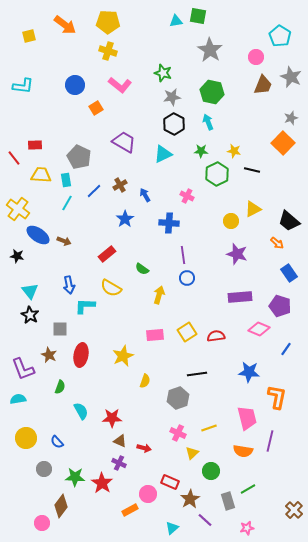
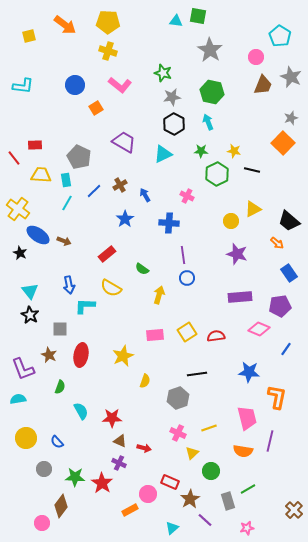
cyan triangle at (176, 21): rotated 16 degrees clockwise
black star at (17, 256): moved 3 px right, 3 px up; rotated 16 degrees clockwise
purple pentagon at (280, 306): rotated 25 degrees counterclockwise
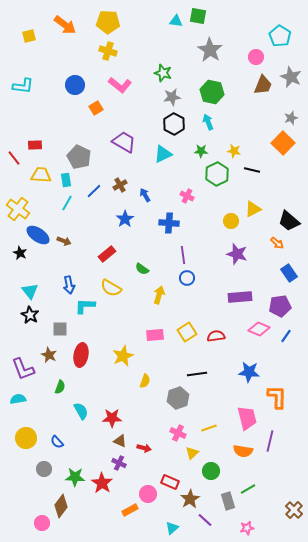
blue line at (286, 349): moved 13 px up
orange L-shape at (277, 397): rotated 10 degrees counterclockwise
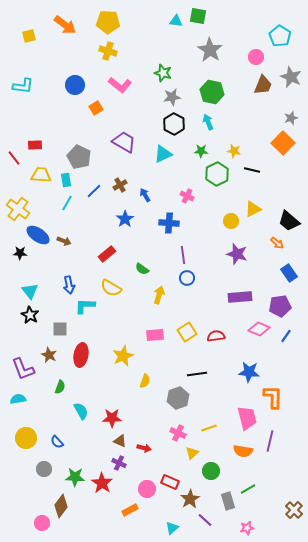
black star at (20, 253): rotated 24 degrees counterclockwise
orange L-shape at (277, 397): moved 4 px left
pink circle at (148, 494): moved 1 px left, 5 px up
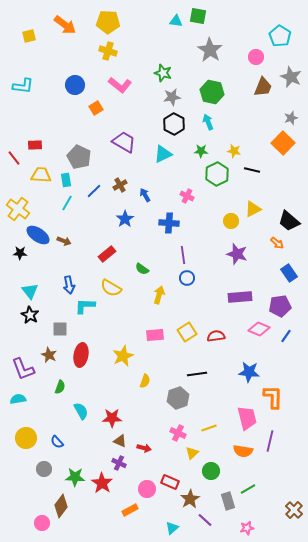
brown trapezoid at (263, 85): moved 2 px down
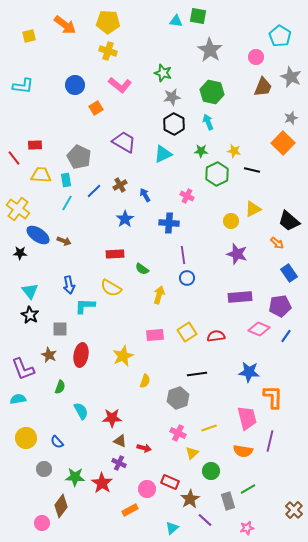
red rectangle at (107, 254): moved 8 px right; rotated 36 degrees clockwise
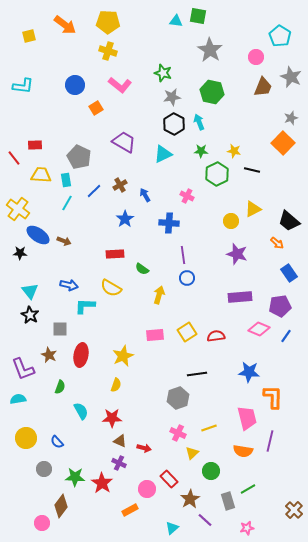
cyan arrow at (208, 122): moved 9 px left
blue arrow at (69, 285): rotated 66 degrees counterclockwise
yellow semicircle at (145, 381): moved 29 px left, 4 px down
red rectangle at (170, 482): moved 1 px left, 3 px up; rotated 24 degrees clockwise
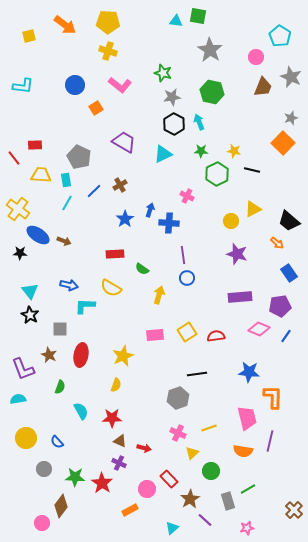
blue arrow at (145, 195): moved 5 px right, 15 px down; rotated 48 degrees clockwise
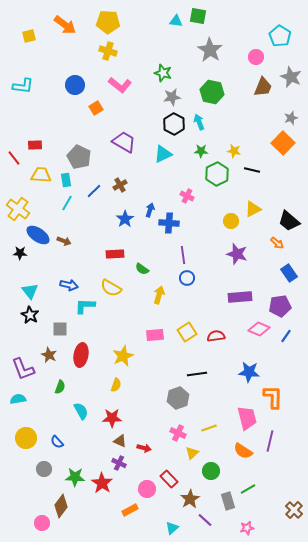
orange semicircle at (243, 451): rotated 24 degrees clockwise
